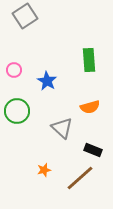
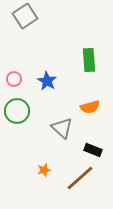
pink circle: moved 9 px down
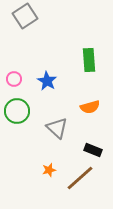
gray triangle: moved 5 px left
orange star: moved 5 px right
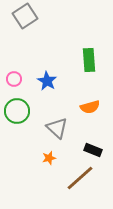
orange star: moved 12 px up
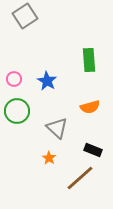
orange star: rotated 24 degrees counterclockwise
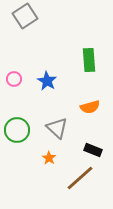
green circle: moved 19 px down
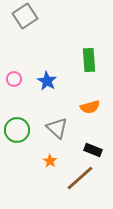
orange star: moved 1 px right, 3 px down
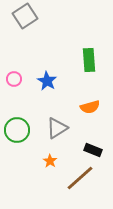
gray triangle: rotated 45 degrees clockwise
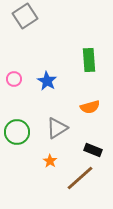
green circle: moved 2 px down
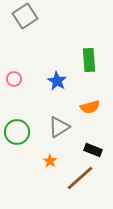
blue star: moved 10 px right
gray triangle: moved 2 px right, 1 px up
